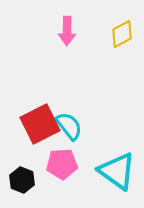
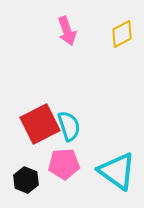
pink arrow: rotated 20 degrees counterclockwise
cyan semicircle: rotated 20 degrees clockwise
pink pentagon: moved 2 px right
black hexagon: moved 4 px right
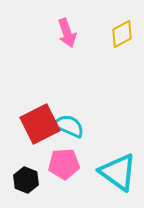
pink arrow: moved 2 px down
cyan semicircle: rotated 48 degrees counterclockwise
cyan triangle: moved 1 px right, 1 px down
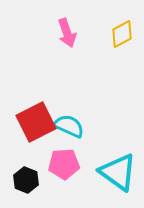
red square: moved 4 px left, 2 px up
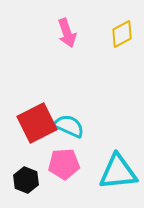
red square: moved 1 px right, 1 px down
cyan triangle: rotated 42 degrees counterclockwise
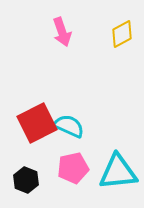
pink arrow: moved 5 px left, 1 px up
pink pentagon: moved 9 px right, 4 px down; rotated 8 degrees counterclockwise
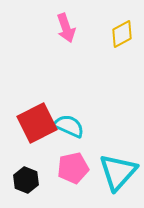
pink arrow: moved 4 px right, 4 px up
cyan triangle: rotated 42 degrees counterclockwise
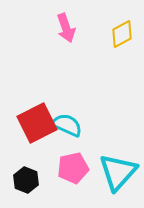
cyan semicircle: moved 2 px left, 1 px up
